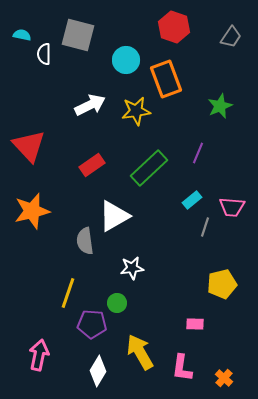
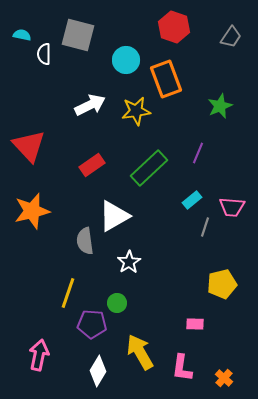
white star: moved 3 px left, 6 px up; rotated 25 degrees counterclockwise
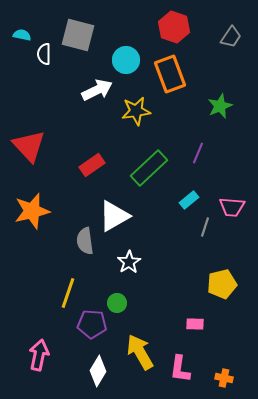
orange rectangle: moved 4 px right, 5 px up
white arrow: moved 7 px right, 15 px up
cyan rectangle: moved 3 px left
pink L-shape: moved 2 px left, 1 px down
orange cross: rotated 30 degrees counterclockwise
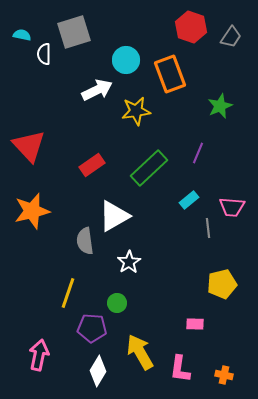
red hexagon: moved 17 px right
gray square: moved 4 px left, 3 px up; rotated 32 degrees counterclockwise
gray line: moved 3 px right, 1 px down; rotated 24 degrees counterclockwise
purple pentagon: moved 4 px down
orange cross: moved 3 px up
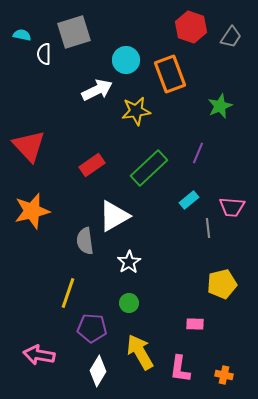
green circle: moved 12 px right
pink arrow: rotated 92 degrees counterclockwise
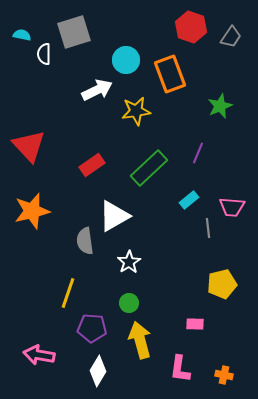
yellow arrow: moved 12 px up; rotated 15 degrees clockwise
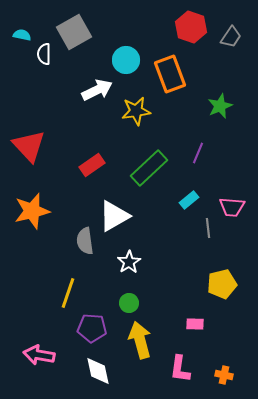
gray square: rotated 12 degrees counterclockwise
white diamond: rotated 44 degrees counterclockwise
